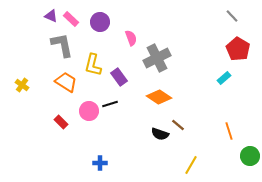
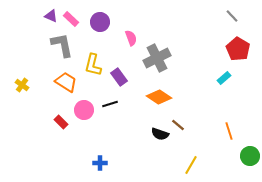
pink circle: moved 5 px left, 1 px up
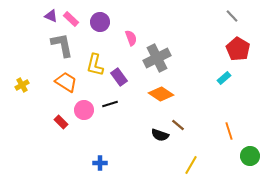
yellow L-shape: moved 2 px right
yellow cross: rotated 24 degrees clockwise
orange diamond: moved 2 px right, 3 px up
black semicircle: moved 1 px down
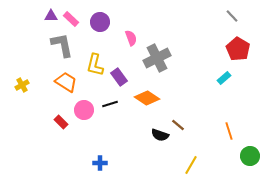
purple triangle: rotated 24 degrees counterclockwise
orange diamond: moved 14 px left, 4 px down
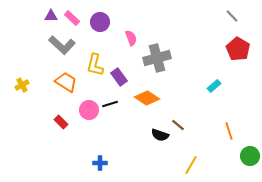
pink rectangle: moved 1 px right, 1 px up
gray L-shape: rotated 144 degrees clockwise
gray cross: rotated 12 degrees clockwise
cyan rectangle: moved 10 px left, 8 px down
pink circle: moved 5 px right
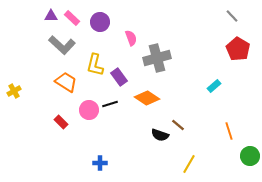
yellow cross: moved 8 px left, 6 px down
yellow line: moved 2 px left, 1 px up
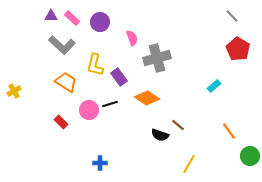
pink semicircle: moved 1 px right
orange line: rotated 18 degrees counterclockwise
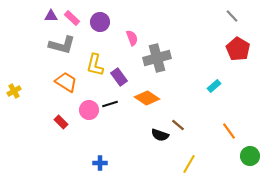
gray L-shape: rotated 28 degrees counterclockwise
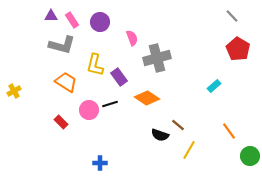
pink rectangle: moved 2 px down; rotated 14 degrees clockwise
yellow line: moved 14 px up
